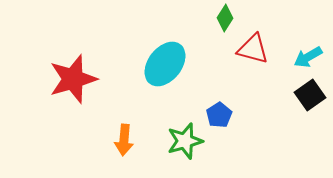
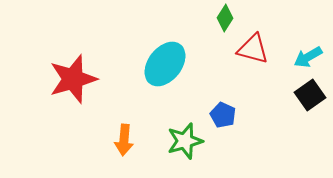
blue pentagon: moved 4 px right; rotated 15 degrees counterclockwise
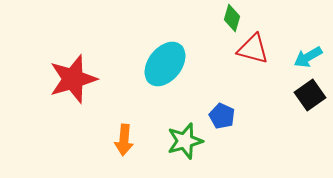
green diamond: moved 7 px right; rotated 16 degrees counterclockwise
blue pentagon: moved 1 px left, 1 px down
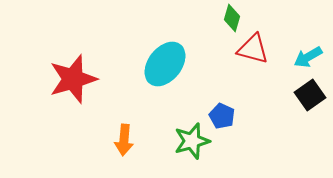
green star: moved 7 px right
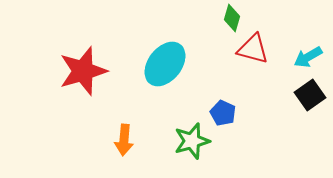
red star: moved 10 px right, 8 px up
blue pentagon: moved 1 px right, 3 px up
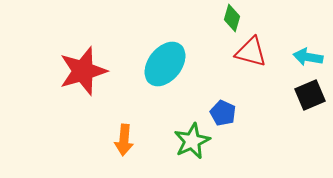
red triangle: moved 2 px left, 3 px down
cyan arrow: rotated 40 degrees clockwise
black square: rotated 12 degrees clockwise
green star: rotated 9 degrees counterclockwise
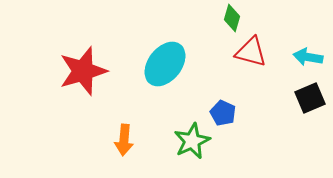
black square: moved 3 px down
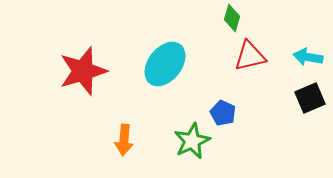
red triangle: moved 1 px left, 4 px down; rotated 28 degrees counterclockwise
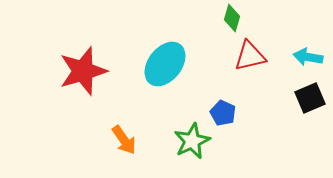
orange arrow: rotated 40 degrees counterclockwise
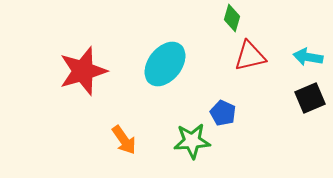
green star: rotated 21 degrees clockwise
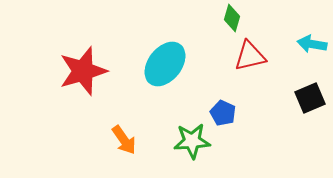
cyan arrow: moved 4 px right, 13 px up
